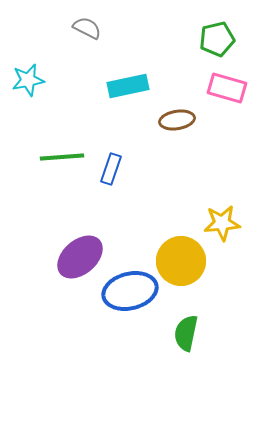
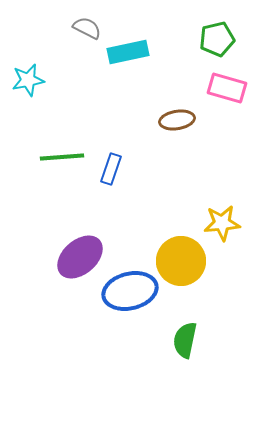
cyan rectangle: moved 34 px up
green semicircle: moved 1 px left, 7 px down
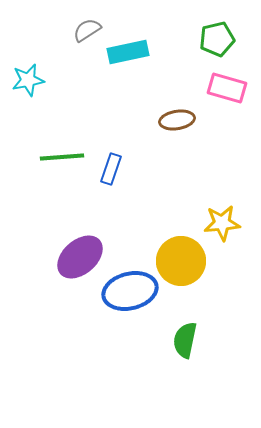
gray semicircle: moved 2 px down; rotated 60 degrees counterclockwise
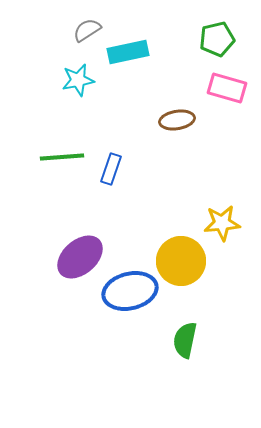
cyan star: moved 50 px right
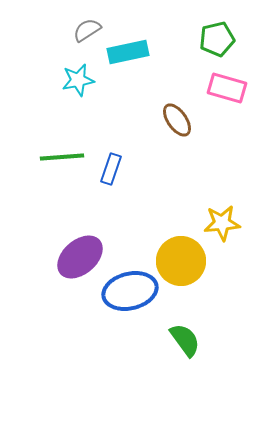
brown ellipse: rotated 64 degrees clockwise
green semicircle: rotated 132 degrees clockwise
